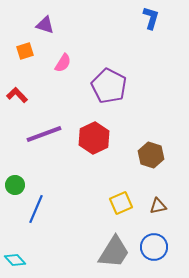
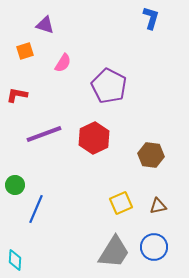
red L-shape: rotated 35 degrees counterclockwise
brown hexagon: rotated 10 degrees counterclockwise
cyan diamond: rotated 45 degrees clockwise
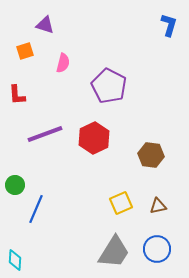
blue L-shape: moved 18 px right, 7 px down
pink semicircle: rotated 18 degrees counterclockwise
red L-shape: rotated 105 degrees counterclockwise
purple line: moved 1 px right
blue circle: moved 3 px right, 2 px down
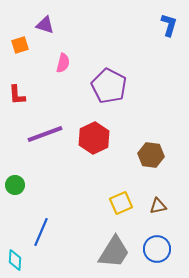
orange square: moved 5 px left, 6 px up
blue line: moved 5 px right, 23 px down
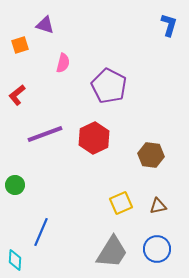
red L-shape: rotated 55 degrees clockwise
gray trapezoid: moved 2 px left
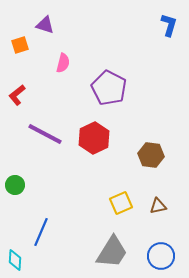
purple pentagon: moved 2 px down
purple line: rotated 48 degrees clockwise
blue circle: moved 4 px right, 7 px down
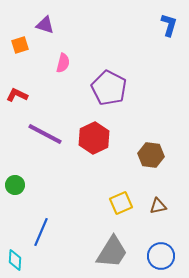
red L-shape: rotated 65 degrees clockwise
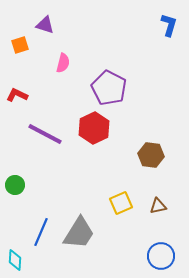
red hexagon: moved 10 px up
gray trapezoid: moved 33 px left, 19 px up
